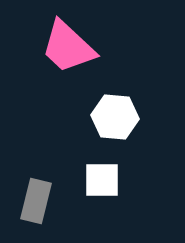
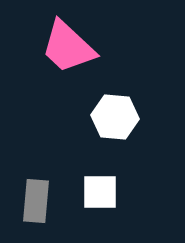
white square: moved 2 px left, 12 px down
gray rectangle: rotated 9 degrees counterclockwise
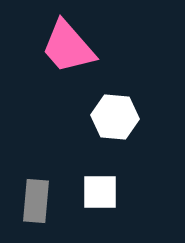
pink trapezoid: rotated 6 degrees clockwise
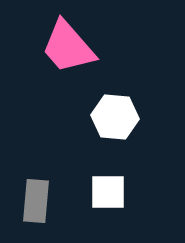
white square: moved 8 px right
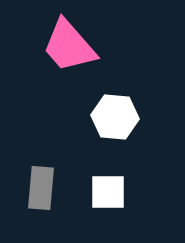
pink trapezoid: moved 1 px right, 1 px up
gray rectangle: moved 5 px right, 13 px up
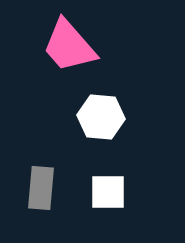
white hexagon: moved 14 px left
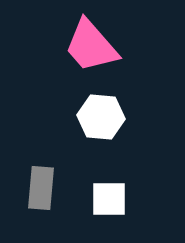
pink trapezoid: moved 22 px right
white square: moved 1 px right, 7 px down
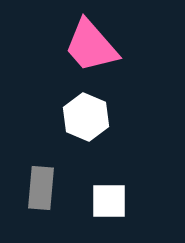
white hexagon: moved 15 px left; rotated 18 degrees clockwise
white square: moved 2 px down
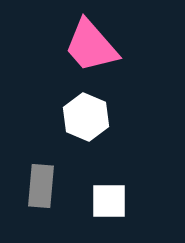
gray rectangle: moved 2 px up
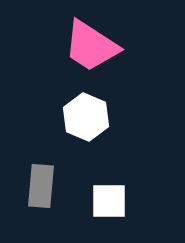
pink trapezoid: rotated 16 degrees counterclockwise
